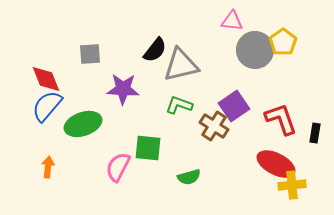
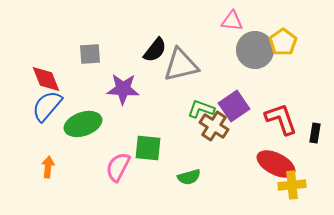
green L-shape: moved 22 px right, 4 px down
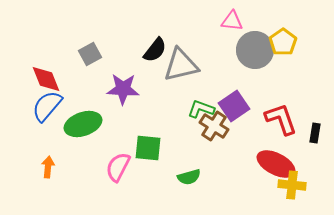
gray square: rotated 25 degrees counterclockwise
yellow cross: rotated 12 degrees clockwise
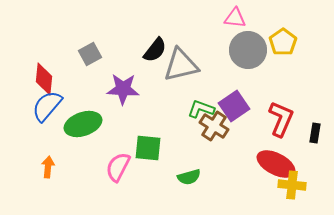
pink triangle: moved 3 px right, 3 px up
gray circle: moved 7 px left
red diamond: moved 2 px left; rotated 28 degrees clockwise
red L-shape: rotated 42 degrees clockwise
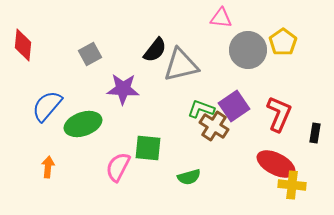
pink triangle: moved 14 px left
red diamond: moved 21 px left, 34 px up
red L-shape: moved 2 px left, 5 px up
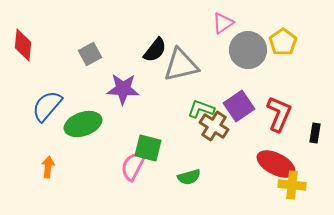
pink triangle: moved 2 px right, 5 px down; rotated 40 degrees counterclockwise
purple square: moved 5 px right
green square: rotated 8 degrees clockwise
pink semicircle: moved 15 px right, 1 px up
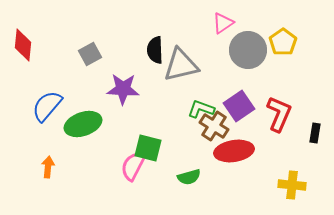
black semicircle: rotated 140 degrees clockwise
red ellipse: moved 42 px left, 13 px up; rotated 36 degrees counterclockwise
